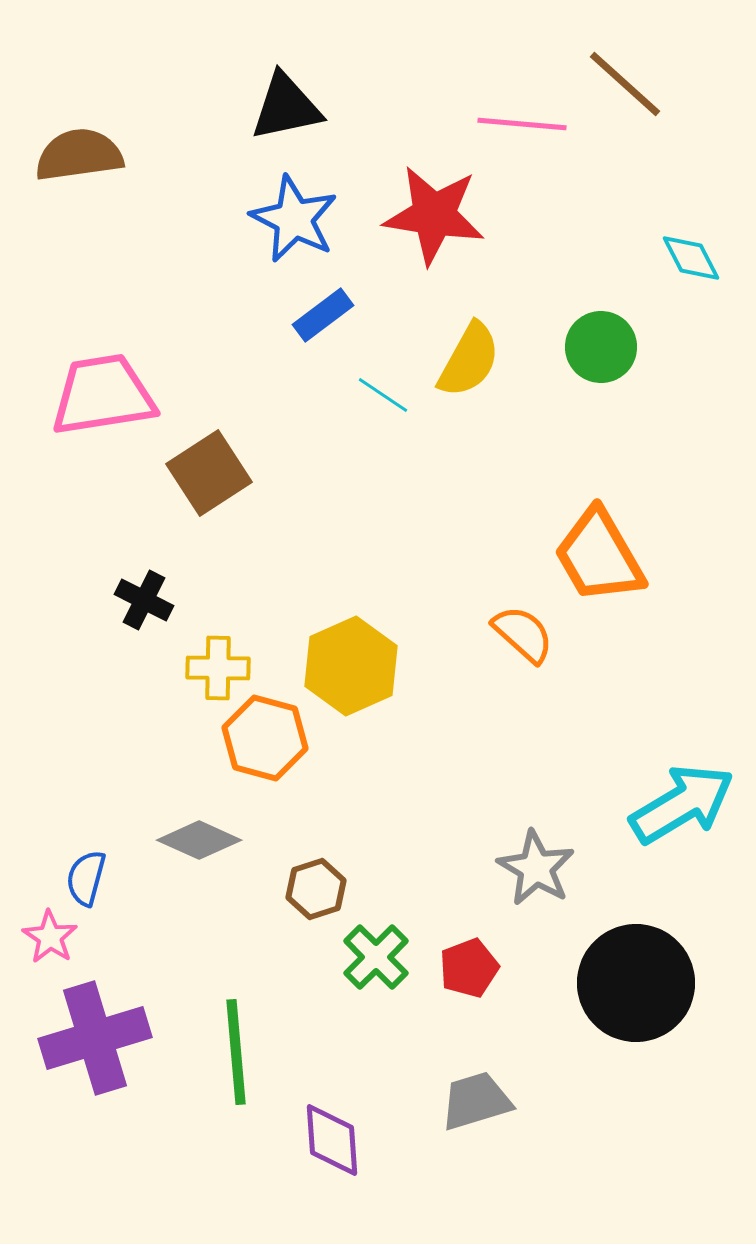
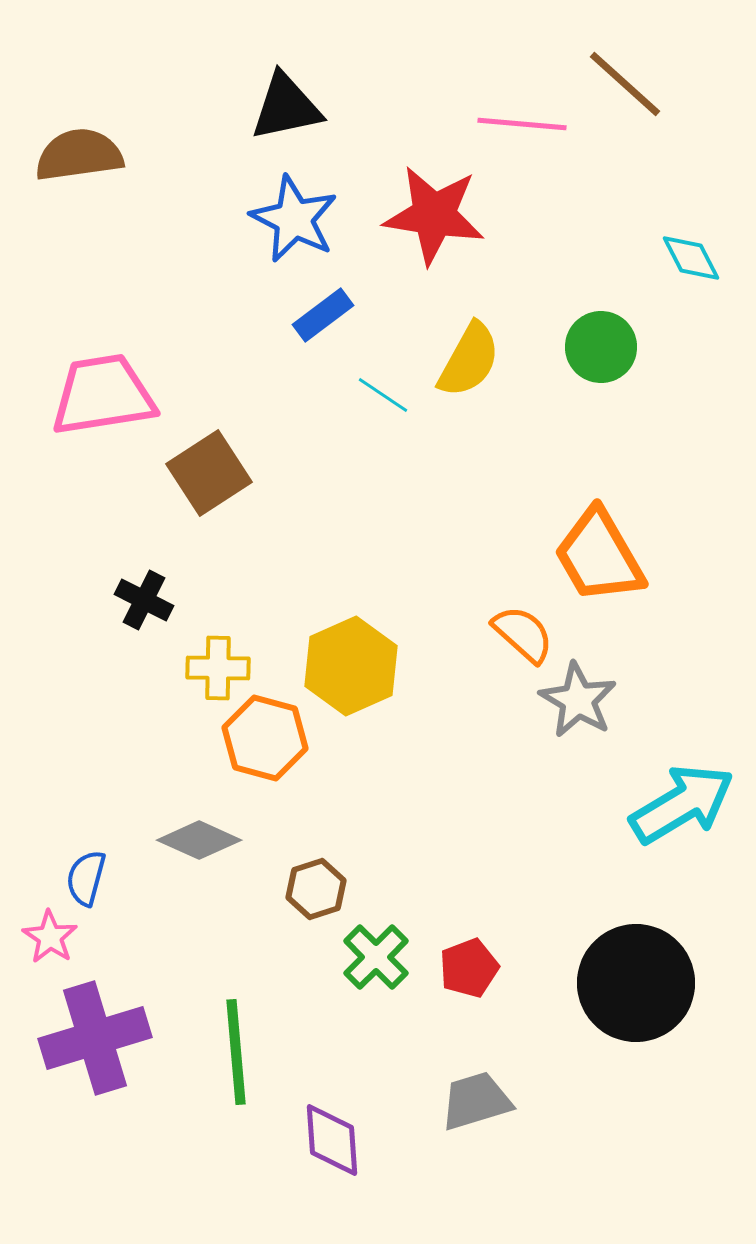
gray star: moved 42 px right, 168 px up
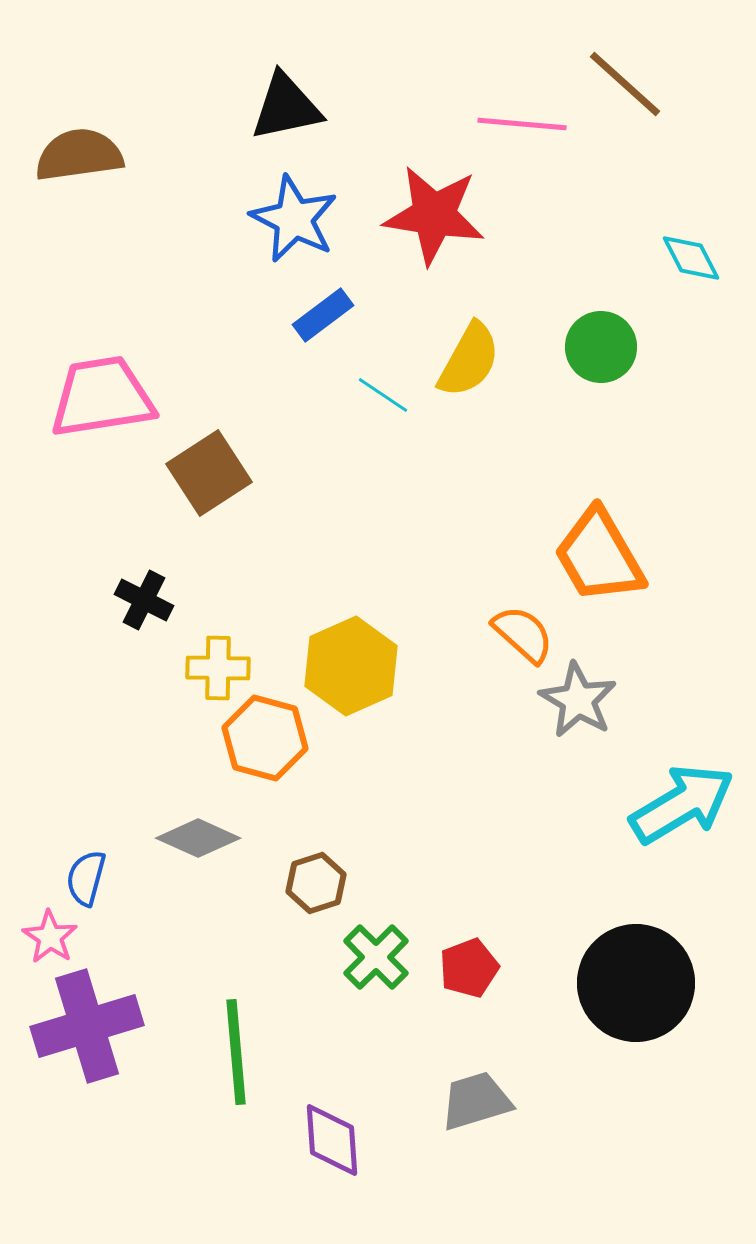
pink trapezoid: moved 1 px left, 2 px down
gray diamond: moved 1 px left, 2 px up
brown hexagon: moved 6 px up
purple cross: moved 8 px left, 12 px up
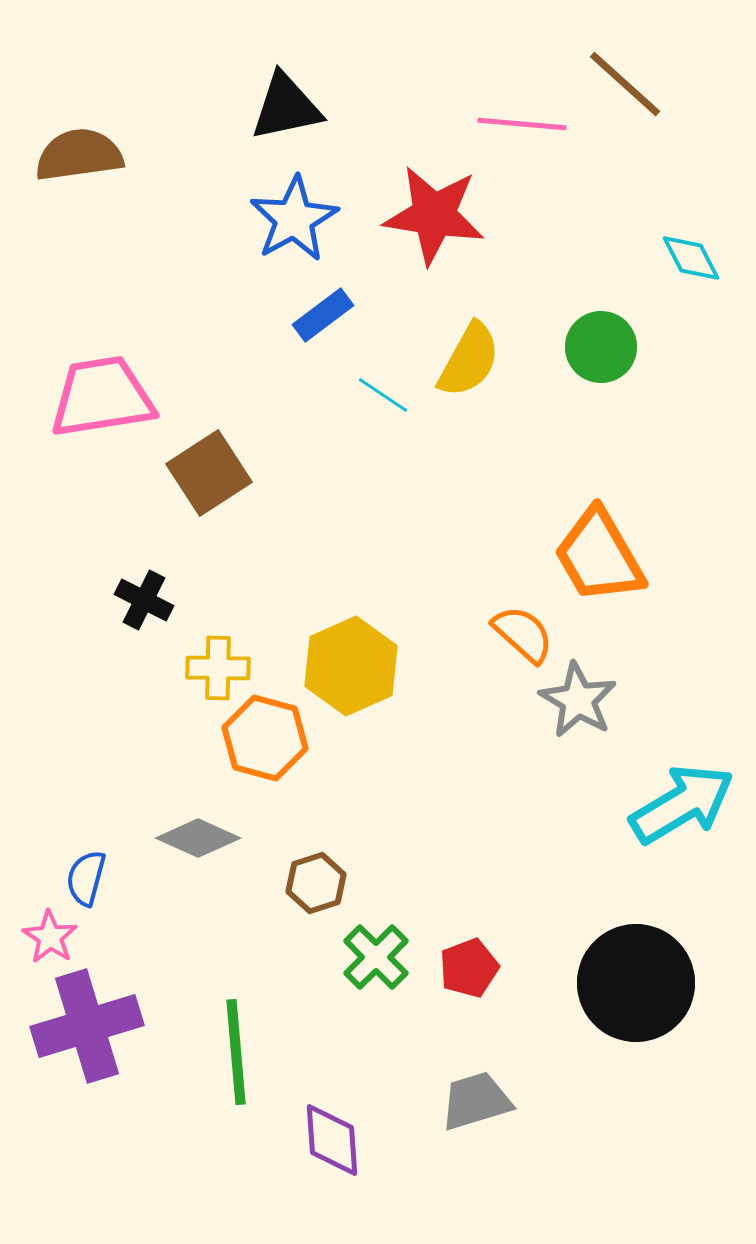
blue star: rotated 16 degrees clockwise
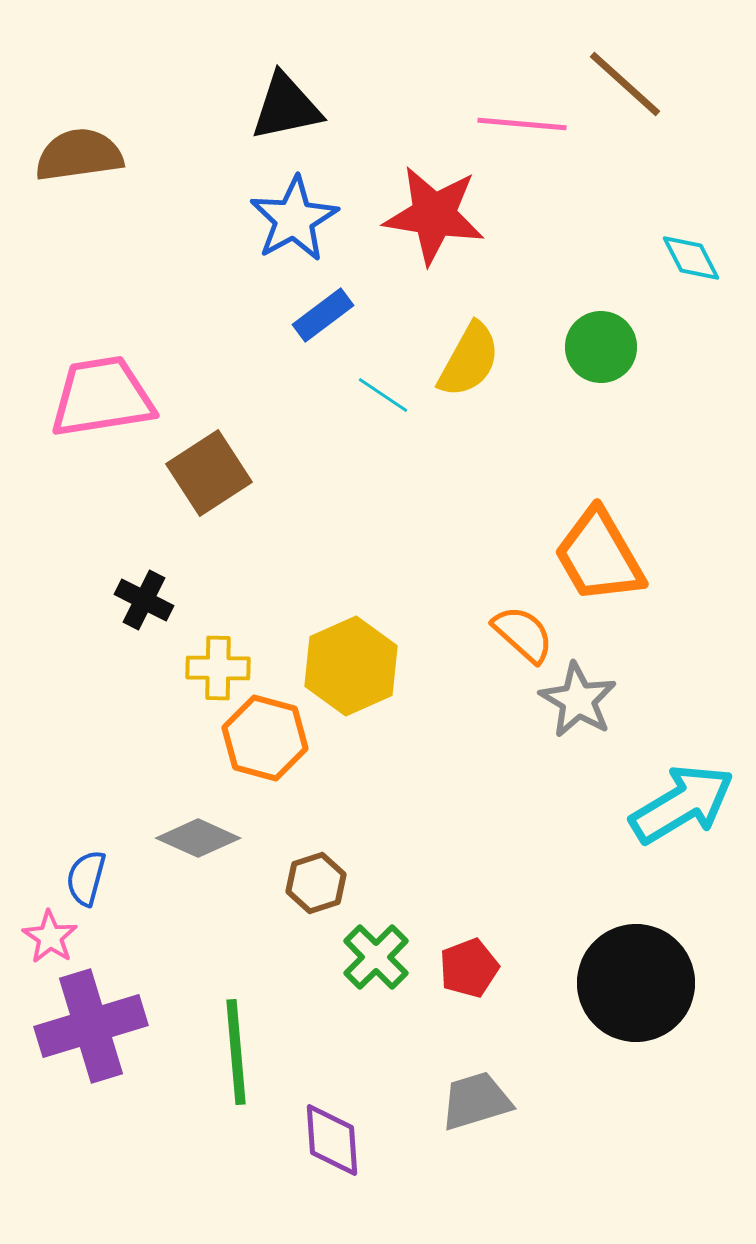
purple cross: moved 4 px right
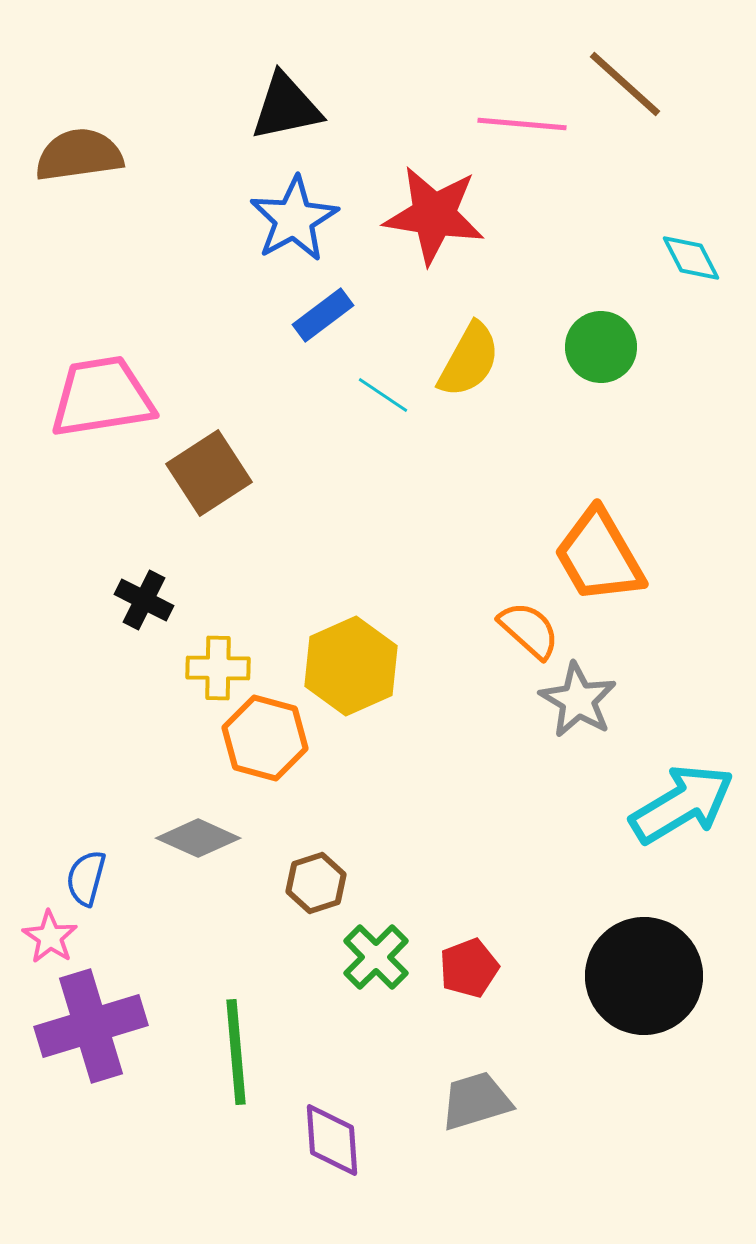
orange semicircle: moved 6 px right, 4 px up
black circle: moved 8 px right, 7 px up
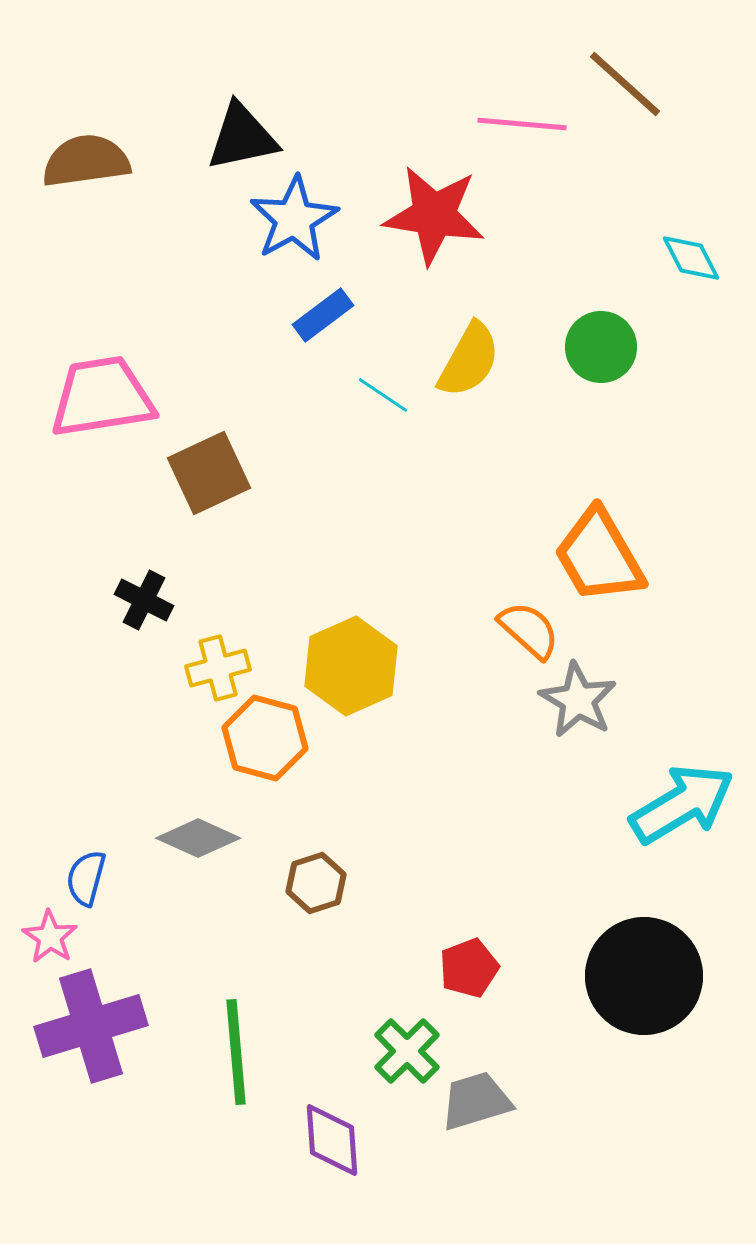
black triangle: moved 44 px left, 30 px down
brown semicircle: moved 7 px right, 6 px down
brown square: rotated 8 degrees clockwise
yellow cross: rotated 16 degrees counterclockwise
green cross: moved 31 px right, 94 px down
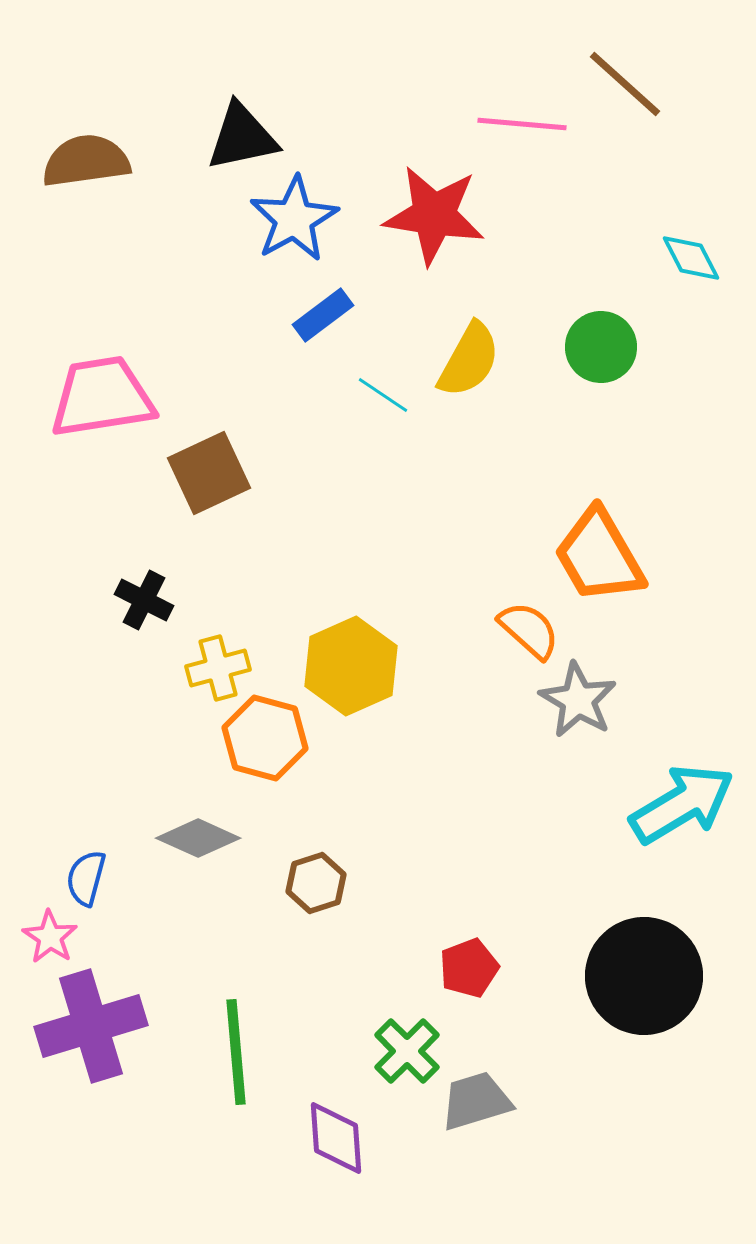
purple diamond: moved 4 px right, 2 px up
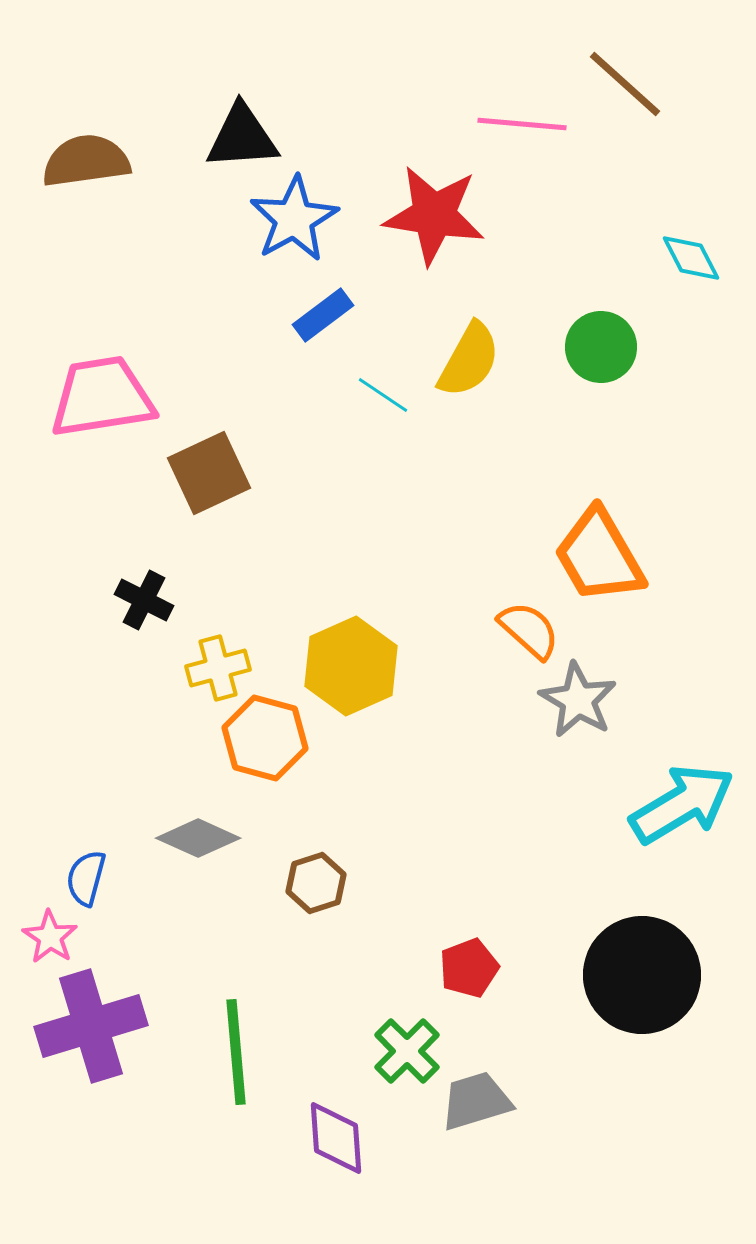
black triangle: rotated 8 degrees clockwise
black circle: moved 2 px left, 1 px up
